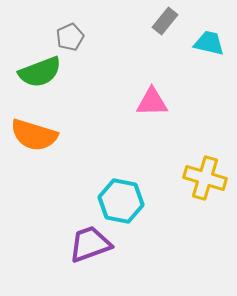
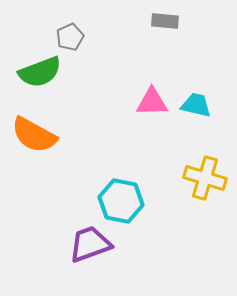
gray rectangle: rotated 56 degrees clockwise
cyan trapezoid: moved 13 px left, 62 px down
orange semicircle: rotated 12 degrees clockwise
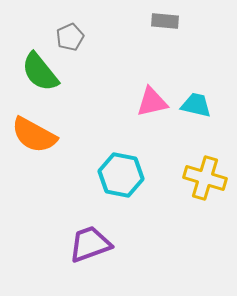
green semicircle: rotated 72 degrees clockwise
pink triangle: rotated 12 degrees counterclockwise
cyan hexagon: moved 26 px up
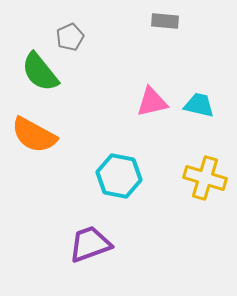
cyan trapezoid: moved 3 px right
cyan hexagon: moved 2 px left, 1 px down
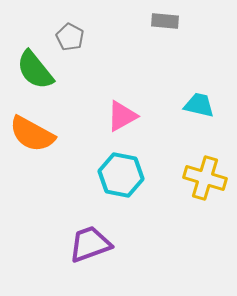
gray pentagon: rotated 20 degrees counterclockwise
green semicircle: moved 5 px left, 2 px up
pink triangle: moved 30 px left, 14 px down; rotated 16 degrees counterclockwise
orange semicircle: moved 2 px left, 1 px up
cyan hexagon: moved 2 px right, 1 px up
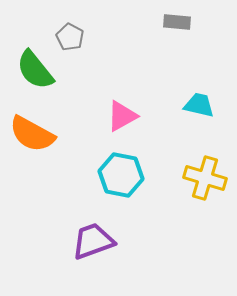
gray rectangle: moved 12 px right, 1 px down
purple trapezoid: moved 3 px right, 3 px up
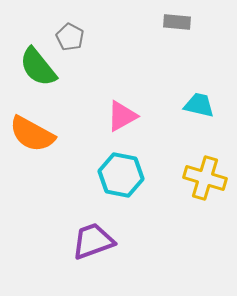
green semicircle: moved 3 px right, 3 px up
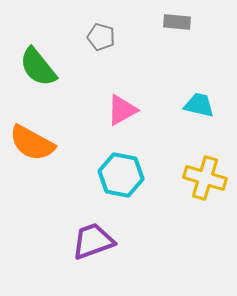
gray pentagon: moved 31 px right; rotated 12 degrees counterclockwise
pink triangle: moved 6 px up
orange semicircle: moved 9 px down
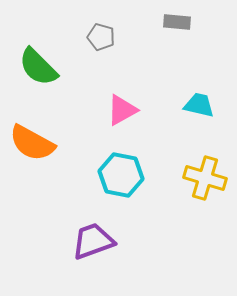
green semicircle: rotated 6 degrees counterclockwise
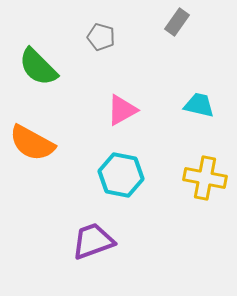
gray rectangle: rotated 60 degrees counterclockwise
yellow cross: rotated 6 degrees counterclockwise
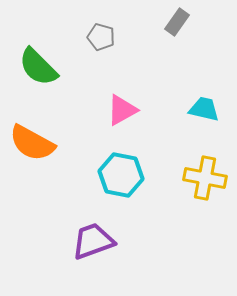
cyan trapezoid: moved 5 px right, 4 px down
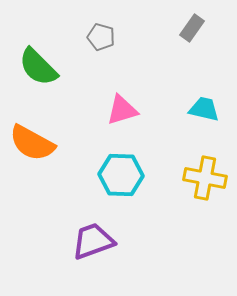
gray rectangle: moved 15 px right, 6 px down
pink triangle: rotated 12 degrees clockwise
cyan hexagon: rotated 9 degrees counterclockwise
